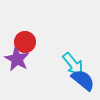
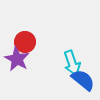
cyan arrow: moved 1 px left, 1 px up; rotated 20 degrees clockwise
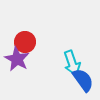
blue semicircle: rotated 15 degrees clockwise
